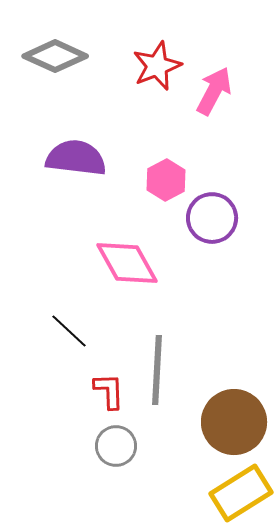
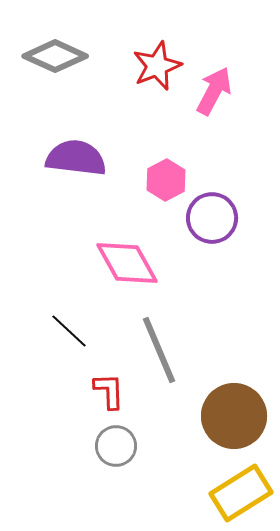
gray line: moved 2 px right, 20 px up; rotated 26 degrees counterclockwise
brown circle: moved 6 px up
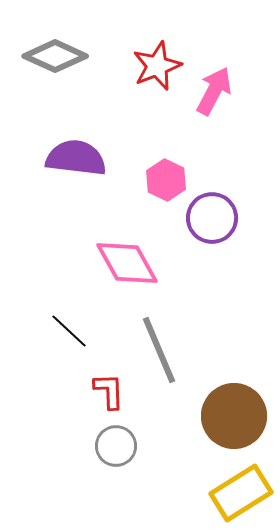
pink hexagon: rotated 6 degrees counterclockwise
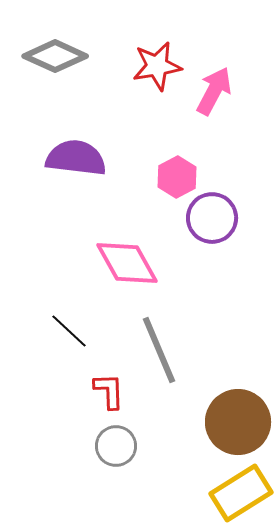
red star: rotated 12 degrees clockwise
pink hexagon: moved 11 px right, 3 px up; rotated 6 degrees clockwise
brown circle: moved 4 px right, 6 px down
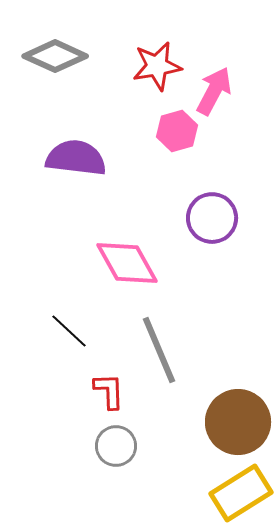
pink hexagon: moved 46 px up; rotated 12 degrees clockwise
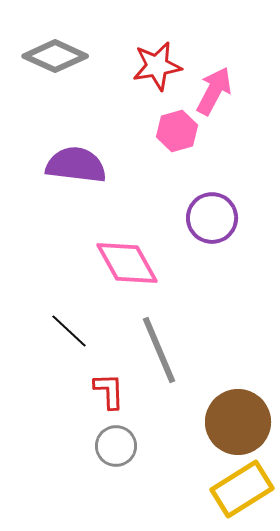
purple semicircle: moved 7 px down
yellow rectangle: moved 1 px right, 4 px up
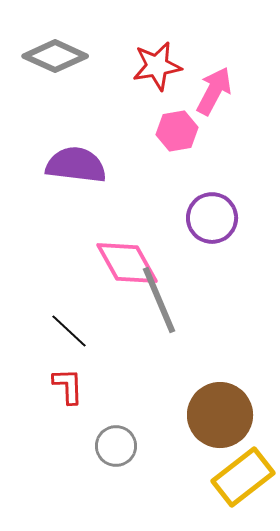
pink hexagon: rotated 6 degrees clockwise
gray line: moved 50 px up
red L-shape: moved 41 px left, 5 px up
brown circle: moved 18 px left, 7 px up
yellow rectangle: moved 1 px right, 12 px up; rotated 6 degrees counterclockwise
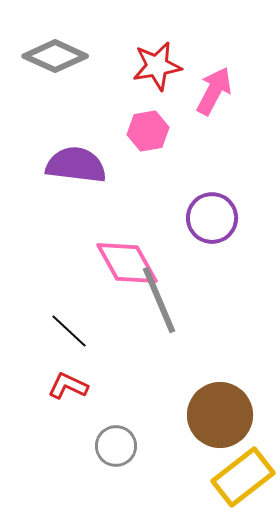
pink hexagon: moved 29 px left
red L-shape: rotated 63 degrees counterclockwise
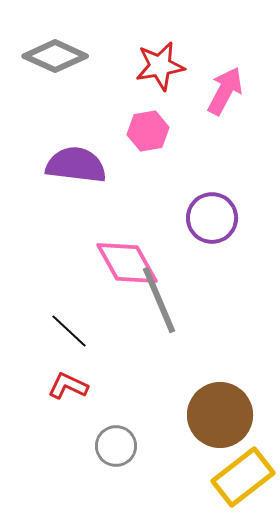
red star: moved 3 px right
pink arrow: moved 11 px right
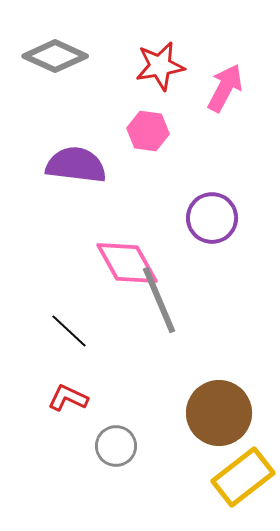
pink arrow: moved 3 px up
pink hexagon: rotated 18 degrees clockwise
red L-shape: moved 12 px down
brown circle: moved 1 px left, 2 px up
